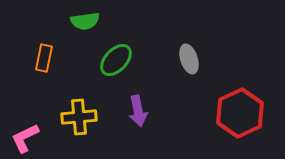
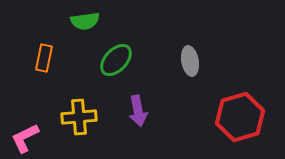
gray ellipse: moved 1 px right, 2 px down; rotated 8 degrees clockwise
red hexagon: moved 4 px down; rotated 9 degrees clockwise
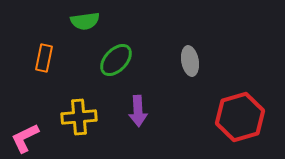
purple arrow: rotated 8 degrees clockwise
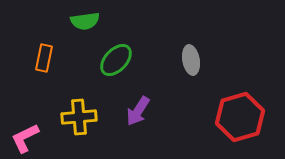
gray ellipse: moved 1 px right, 1 px up
purple arrow: rotated 36 degrees clockwise
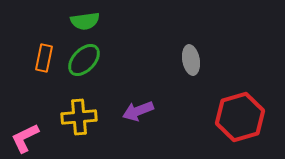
green ellipse: moved 32 px left
purple arrow: rotated 36 degrees clockwise
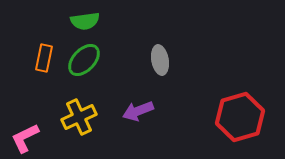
gray ellipse: moved 31 px left
yellow cross: rotated 20 degrees counterclockwise
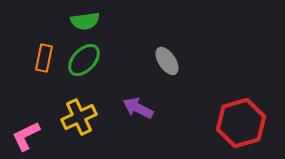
gray ellipse: moved 7 px right, 1 px down; rotated 24 degrees counterclockwise
purple arrow: moved 3 px up; rotated 48 degrees clockwise
red hexagon: moved 1 px right, 6 px down
pink L-shape: moved 1 px right, 2 px up
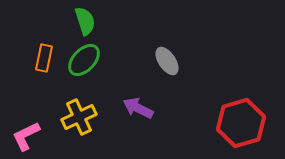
green semicircle: rotated 100 degrees counterclockwise
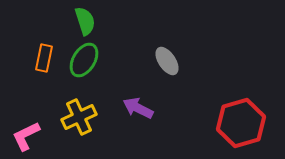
green ellipse: rotated 12 degrees counterclockwise
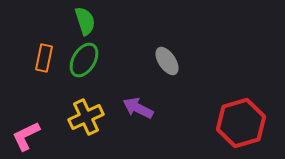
yellow cross: moved 7 px right
